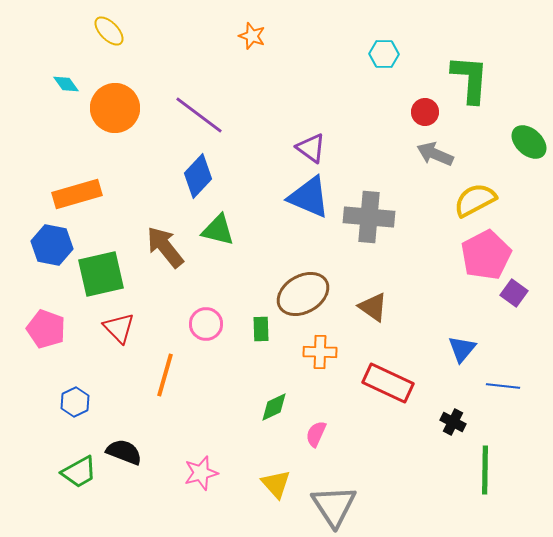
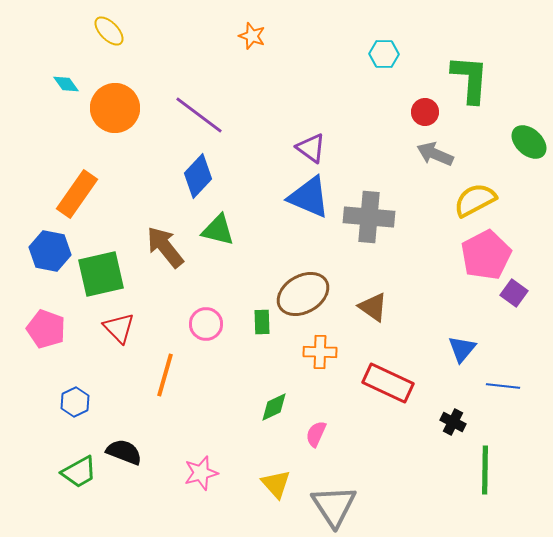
orange rectangle at (77, 194): rotated 39 degrees counterclockwise
blue hexagon at (52, 245): moved 2 px left, 6 px down
green rectangle at (261, 329): moved 1 px right, 7 px up
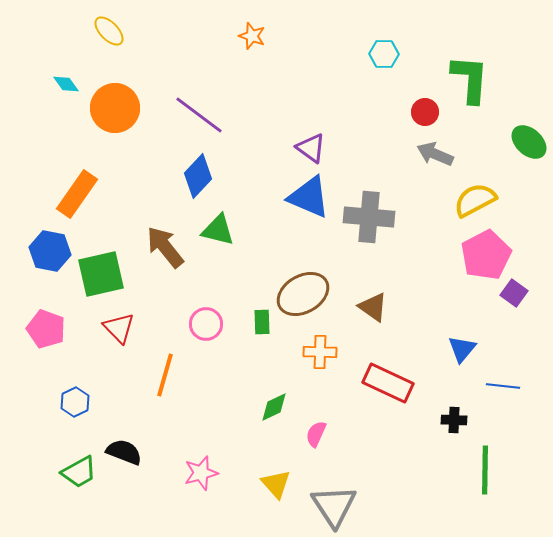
black cross at (453, 422): moved 1 px right, 2 px up; rotated 25 degrees counterclockwise
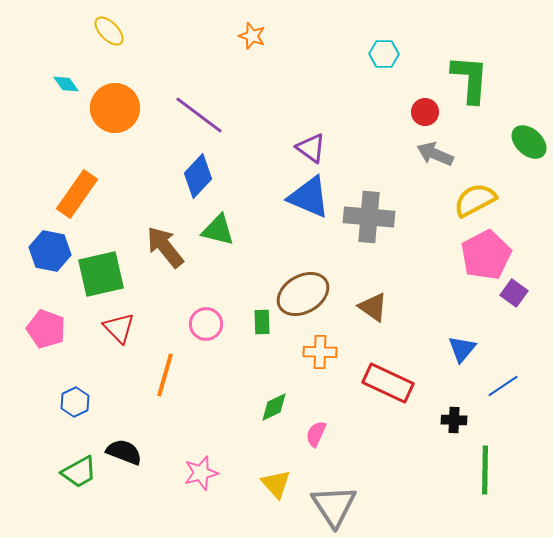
blue line at (503, 386): rotated 40 degrees counterclockwise
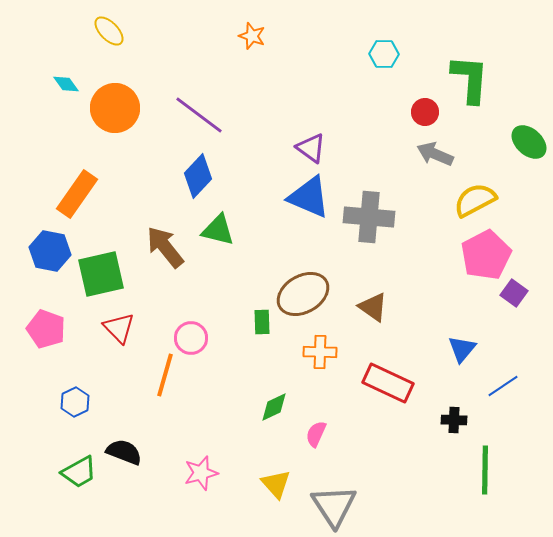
pink circle at (206, 324): moved 15 px left, 14 px down
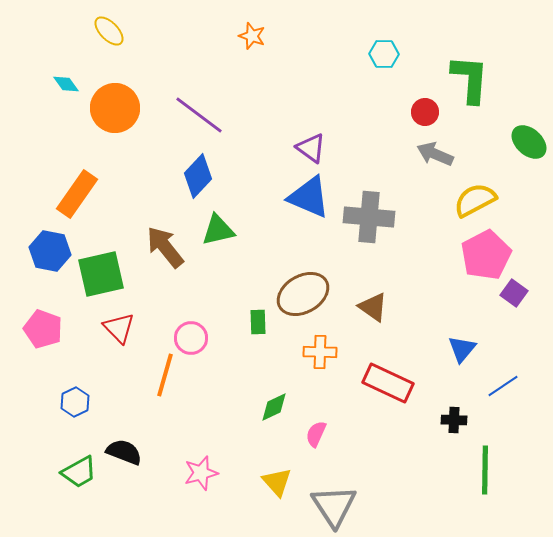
green triangle at (218, 230): rotated 27 degrees counterclockwise
green rectangle at (262, 322): moved 4 px left
pink pentagon at (46, 329): moved 3 px left
yellow triangle at (276, 484): moved 1 px right, 2 px up
